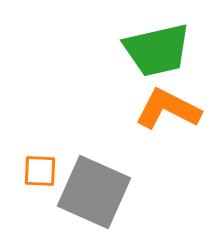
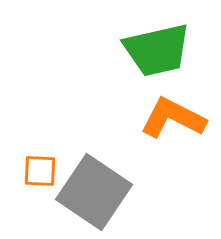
orange L-shape: moved 5 px right, 9 px down
gray square: rotated 10 degrees clockwise
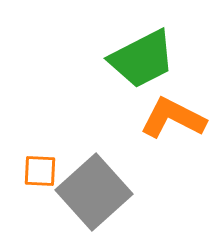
green trapezoid: moved 15 px left, 9 px down; rotated 14 degrees counterclockwise
gray square: rotated 14 degrees clockwise
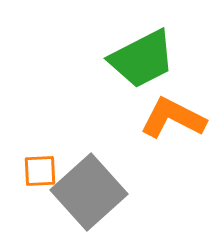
orange square: rotated 6 degrees counterclockwise
gray square: moved 5 px left
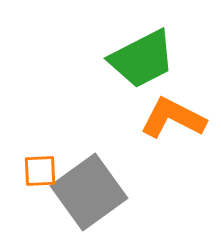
gray square: rotated 6 degrees clockwise
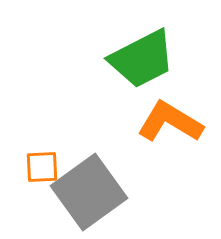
orange L-shape: moved 3 px left, 4 px down; rotated 4 degrees clockwise
orange square: moved 2 px right, 4 px up
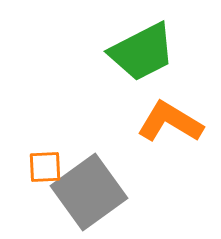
green trapezoid: moved 7 px up
orange square: moved 3 px right
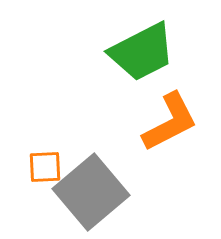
orange L-shape: rotated 122 degrees clockwise
gray square: moved 2 px right; rotated 4 degrees counterclockwise
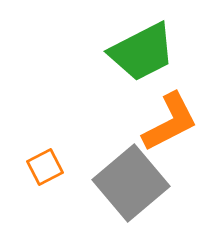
orange square: rotated 24 degrees counterclockwise
gray square: moved 40 px right, 9 px up
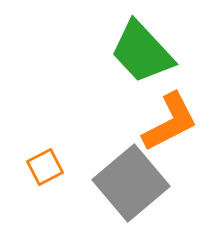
green trapezoid: rotated 74 degrees clockwise
